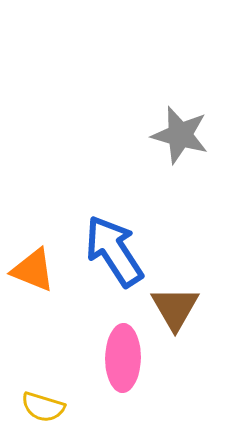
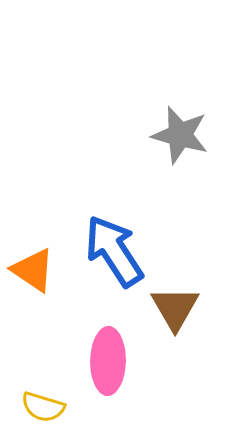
orange triangle: rotated 12 degrees clockwise
pink ellipse: moved 15 px left, 3 px down
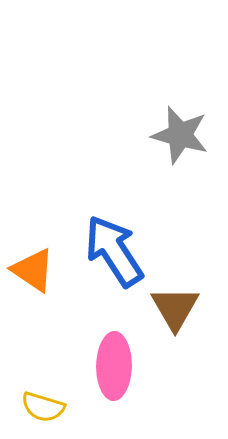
pink ellipse: moved 6 px right, 5 px down
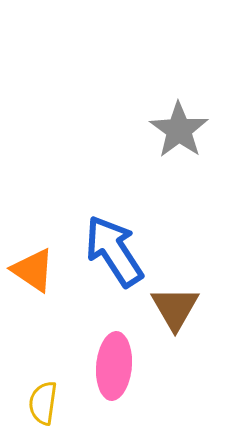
gray star: moved 1 px left, 5 px up; rotated 20 degrees clockwise
pink ellipse: rotated 4 degrees clockwise
yellow semicircle: moved 4 px up; rotated 81 degrees clockwise
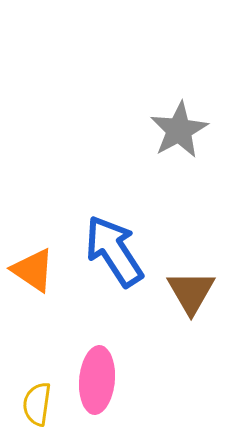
gray star: rotated 8 degrees clockwise
brown triangle: moved 16 px right, 16 px up
pink ellipse: moved 17 px left, 14 px down
yellow semicircle: moved 6 px left, 1 px down
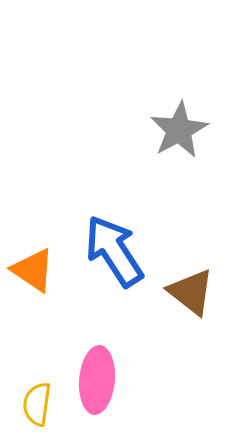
brown triangle: rotated 22 degrees counterclockwise
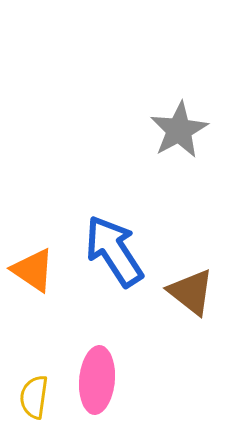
yellow semicircle: moved 3 px left, 7 px up
